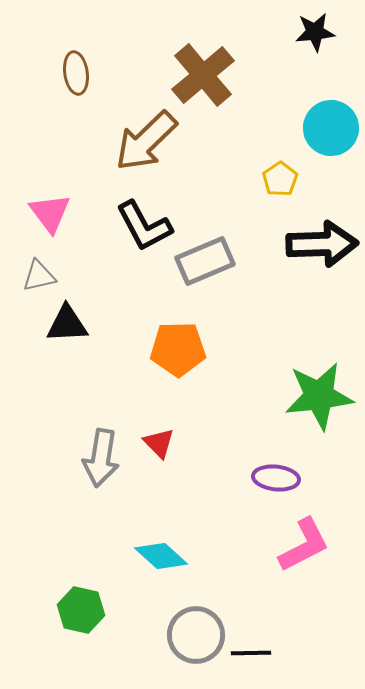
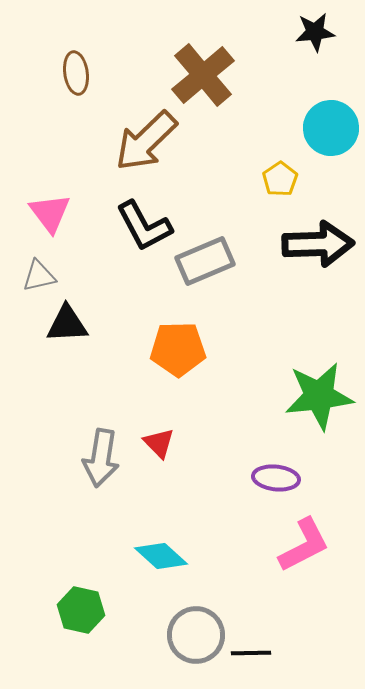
black arrow: moved 4 px left
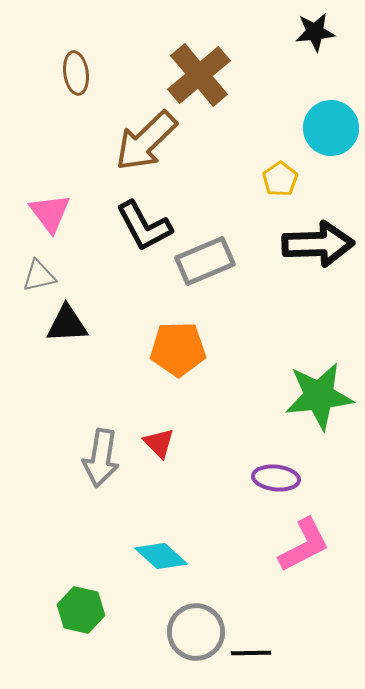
brown cross: moved 4 px left
gray circle: moved 3 px up
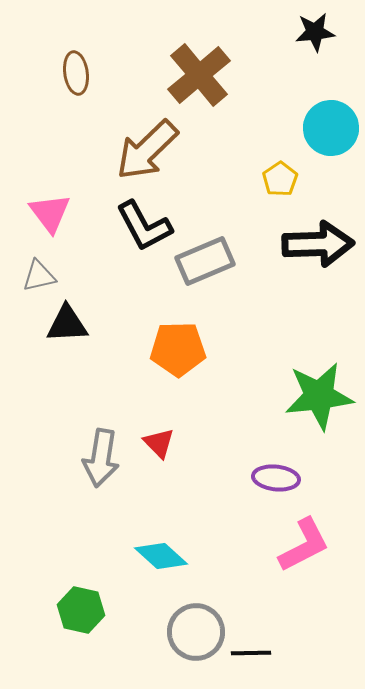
brown arrow: moved 1 px right, 9 px down
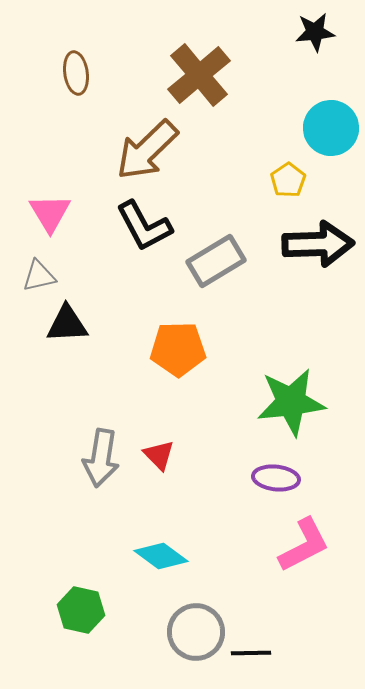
yellow pentagon: moved 8 px right, 1 px down
pink triangle: rotated 6 degrees clockwise
gray rectangle: moved 11 px right; rotated 8 degrees counterclockwise
green star: moved 28 px left, 6 px down
red triangle: moved 12 px down
cyan diamond: rotated 6 degrees counterclockwise
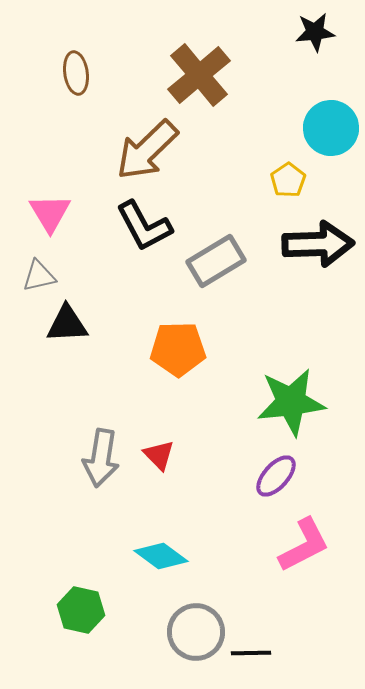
purple ellipse: moved 2 px up; rotated 54 degrees counterclockwise
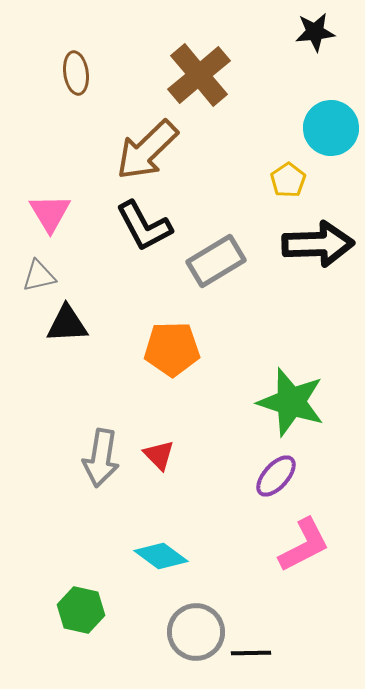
orange pentagon: moved 6 px left
green star: rotated 24 degrees clockwise
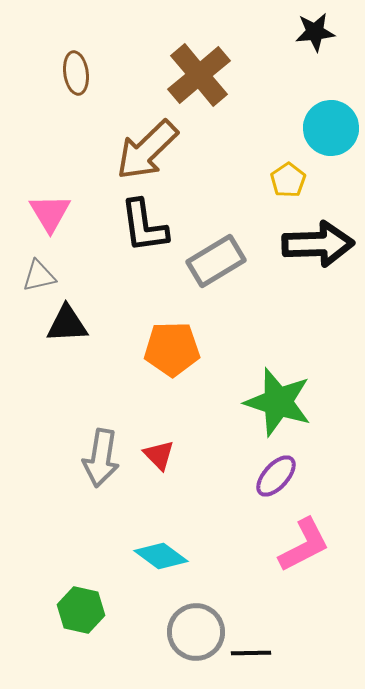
black L-shape: rotated 20 degrees clockwise
green star: moved 13 px left
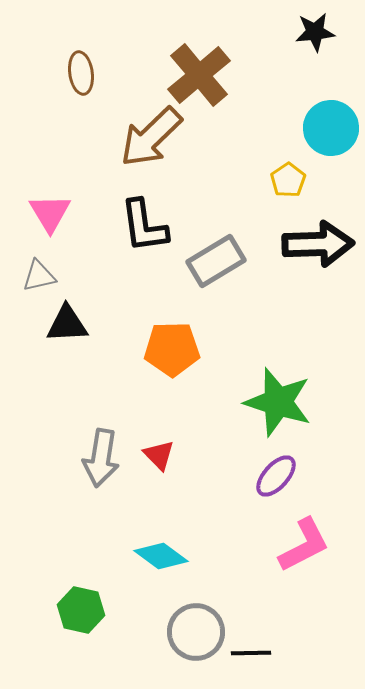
brown ellipse: moved 5 px right
brown arrow: moved 4 px right, 13 px up
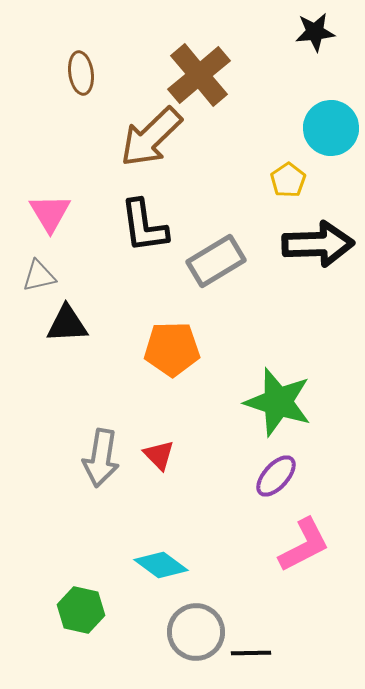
cyan diamond: moved 9 px down
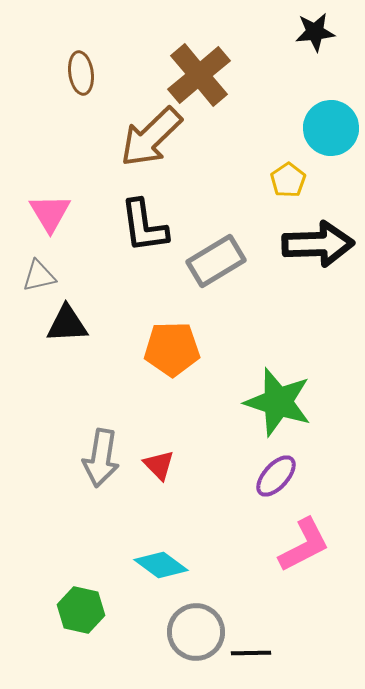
red triangle: moved 10 px down
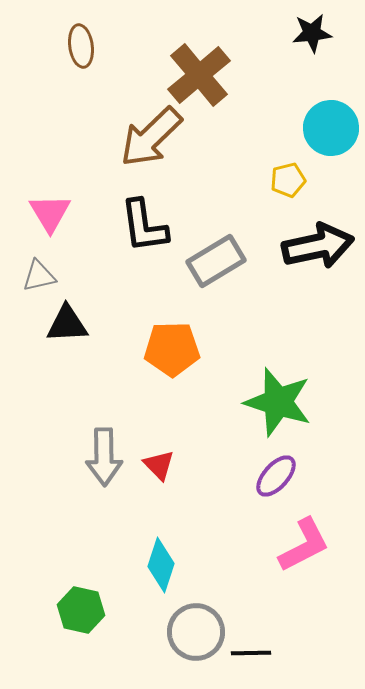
black star: moved 3 px left, 1 px down
brown ellipse: moved 27 px up
yellow pentagon: rotated 20 degrees clockwise
black arrow: moved 2 px down; rotated 10 degrees counterclockwise
gray arrow: moved 3 px right, 1 px up; rotated 10 degrees counterclockwise
cyan diamond: rotated 72 degrees clockwise
